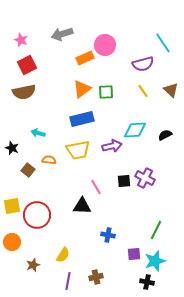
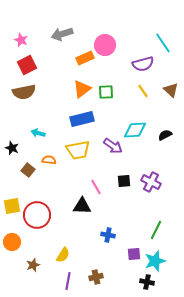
purple arrow: moved 1 px right; rotated 48 degrees clockwise
purple cross: moved 6 px right, 4 px down
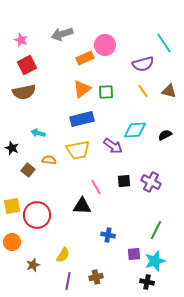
cyan line: moved 1 px right
brown triangle: moved 2 px left, 1 px down; rotated 28 degrees counterclockwise
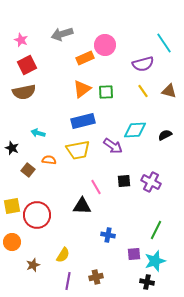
blue rectangle: moved 1 px right, 2 px down
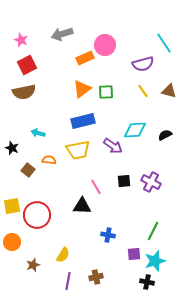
green line: moved 3 px left, 1 px down
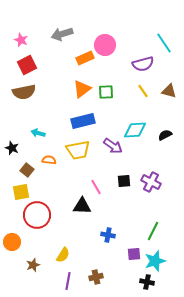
brown square: moved 1 px left
yellow square: moved 9 px right, 14 px up
